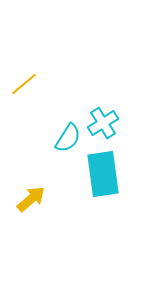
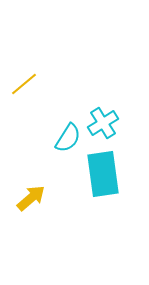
yellow arrow: moved 1 px up
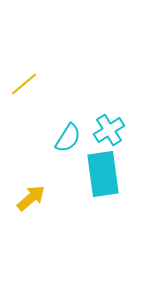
cyan cross: moved 6 px right, 7 px down
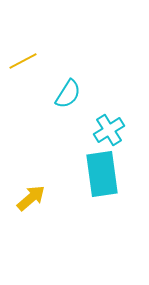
yellow line: moved 1 px left, 23 px up; rotated 12 degrees clockwise
cyan semicircle: moved 44 px up
cyan rectangle: moved 1 px left
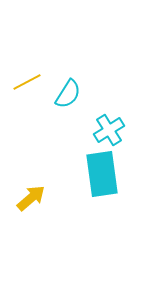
yellow line: moved 4 px right, 21 px down
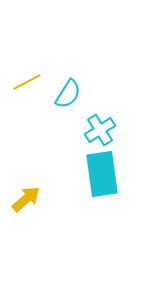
cyan cross: moved 9 px left
yellow arrow: moved 5 px left, 1 px down
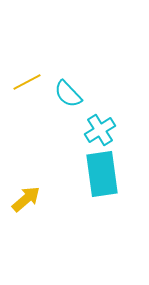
cyan semicircle: rotated 104 degrees clockwise
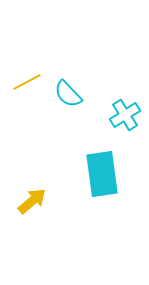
cyan cross: moved 25 px right, 15 px up
yellow arrow: moved 6 px right, 2 px down
